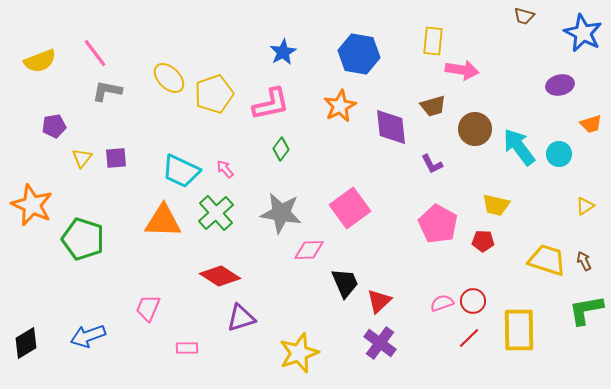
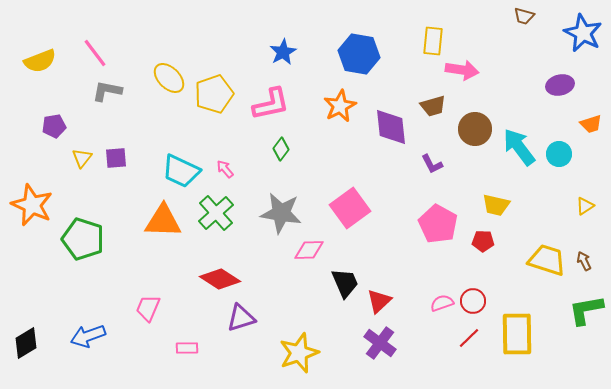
red diamond at (220, 276): moved 3 px down
yellow rectangle at (519, 330): moved 2 px left, 4 px down
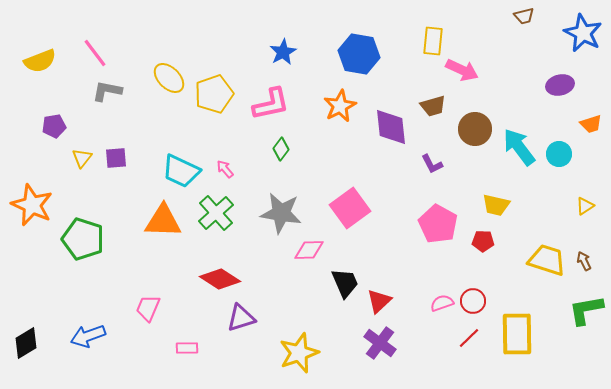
brown trapezoid at (524, 16): rotated 30 degrees counterclockwise
pink arrow at (462, 70): rotated 16 degrees clockwise
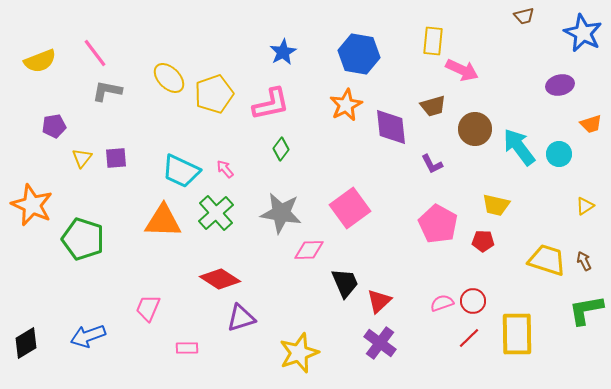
orange star at (340, 106): moved 6 px right, 1 px up
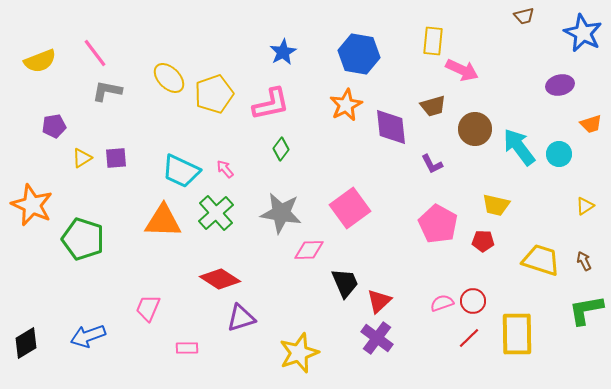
yellow triangle at (82, 158): rotated 20 degrees clockwise
yellow trapezoid at (547, 260): moved 6 px left
purple cross at (380, 343): moved 3 px left, 5 px up
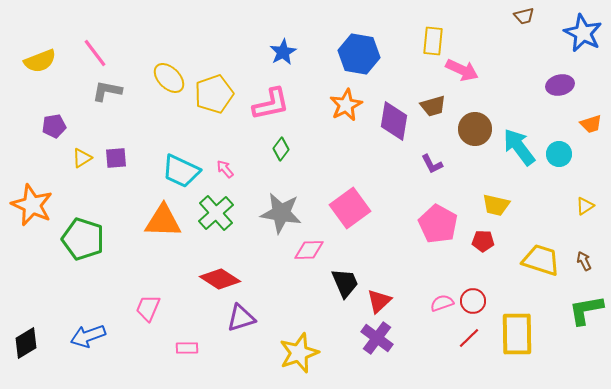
purple diamond at (391, 127): moved 3 px right, 6 px up; rotated 15 degrees clockwise
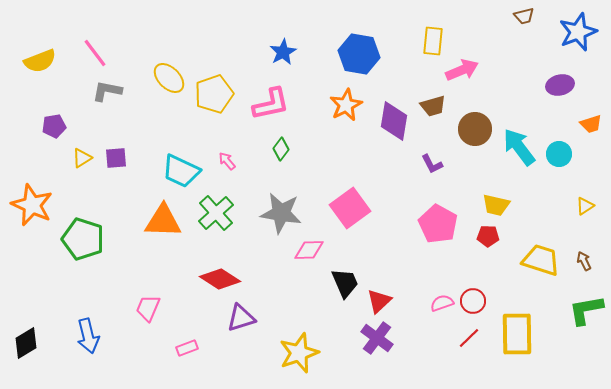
blue star at (583, 33): moved 5 px left, 1 px up; rotated 24 degrees clockwise
pink arrow at (462, 70): rotated 48 degrees counterclockwise
pink arrow at (225, 169): moved 2 px right, 8 px up
red pentagon at (483, 241): moved 5 px right, 5 px up
blue arrow at (88, 336): rotated 84 degrees counterclockwise
pink rectangle at (187, 348): rotated 20 degrees counterclockwise
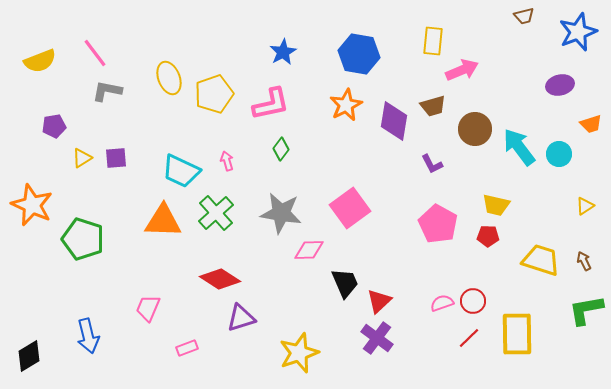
yellow ellipse at (169, 78): rotated 24 degrees clockwise
pink arrow at (227, 161): rotated 24 degrees clockwise
black diamond at (26, 343): moved 3 px right, 13 px down
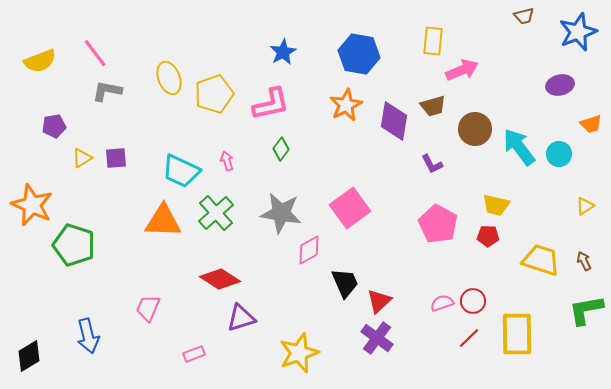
green pentagon at (83, 239): moved 9 px left, 6 px down
pink diamond at (309, 250): rotated 28 degrees counterclockwise
pink rectangle at (187, 348): moved 7 px right, 6 px down
